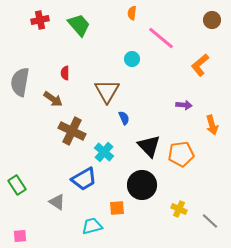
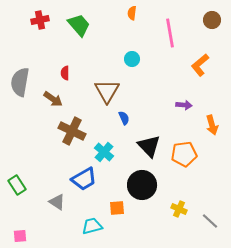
pink line: moved 9 px right, 5 px up; rotated 40 degrees clockwise
orange pentagon: moved 3 px right
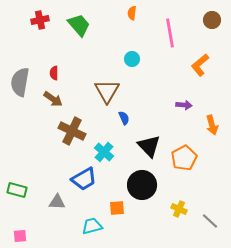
red semicircle: moved 11 px left
orange pentagon: moved 4 px down; rotated 20 degrees counterclockwise
green rectangle: moved 5 px down; rotated 42 degrees counterclockwise
gray triangle: rotated 30 degrees counterclockwise
